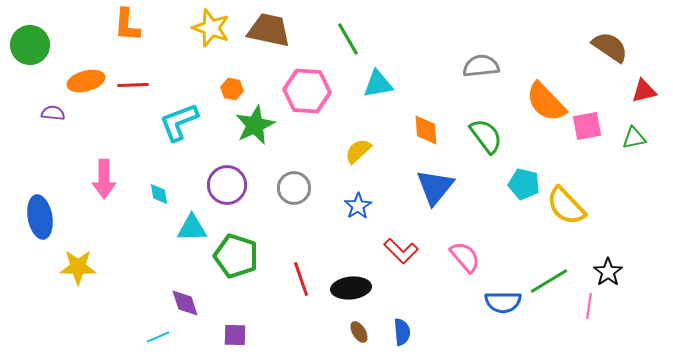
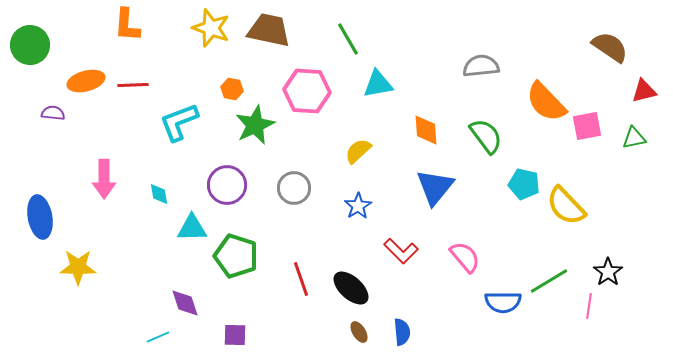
black ellipse at (351, 288): rotated 48 degrees clockwise
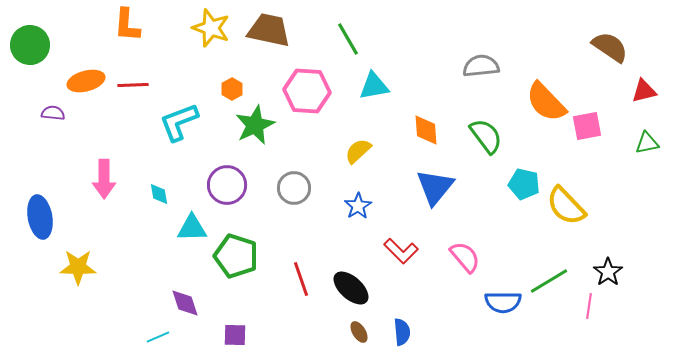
cyan triangle at (378, 84): moved 4 px left, 2 px down
orange hexagon at (232, 89): rotated 20 degrees clockwise
green triangle at (634, 138): moved 13 px right, 5 px down
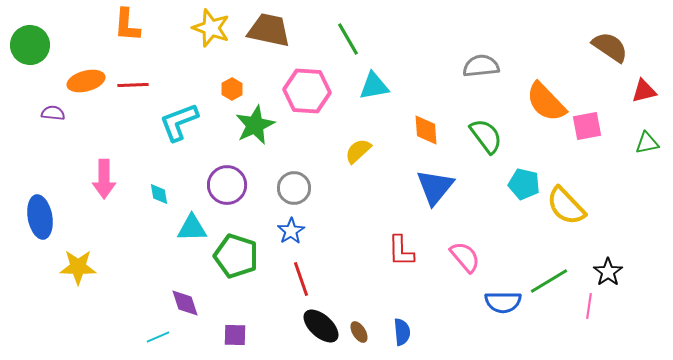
blue star at (358, 206): moved 67 px left, 25 px down
red L-shape at (401, 251): rotated 44 degrees clockwise
black ellipse at (351, 288): moved 30 px left, 38 px down
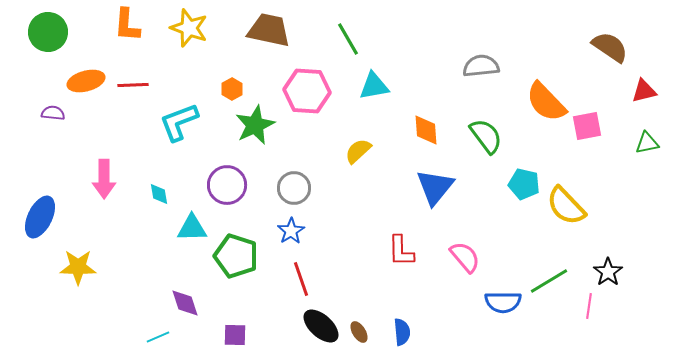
yellow star at (211, 28): moved 22 px left
green circle at (30, 45): moved 18 px right, 13 px up
blue ellipse at (40, 217): rotated 36 degrees clockwise
